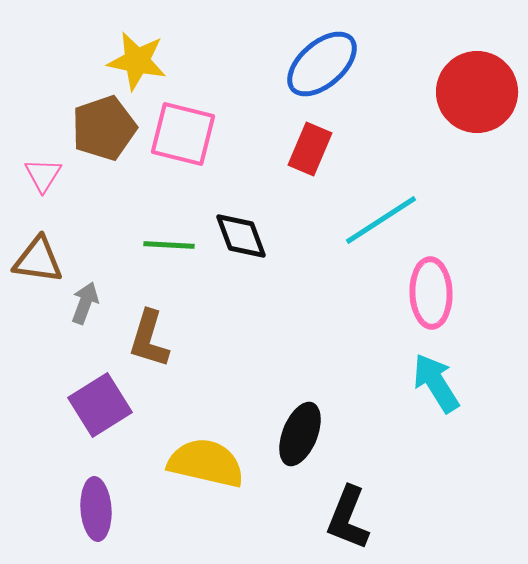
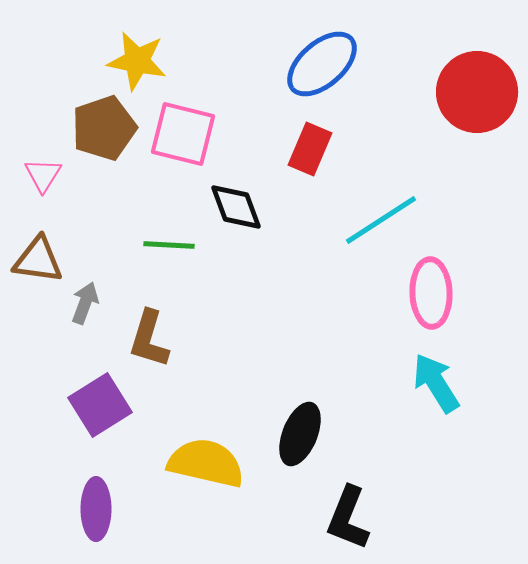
black diamond: moved 5 px left, 29 px up
purple ellipse: rotated 4 degrees clockwise
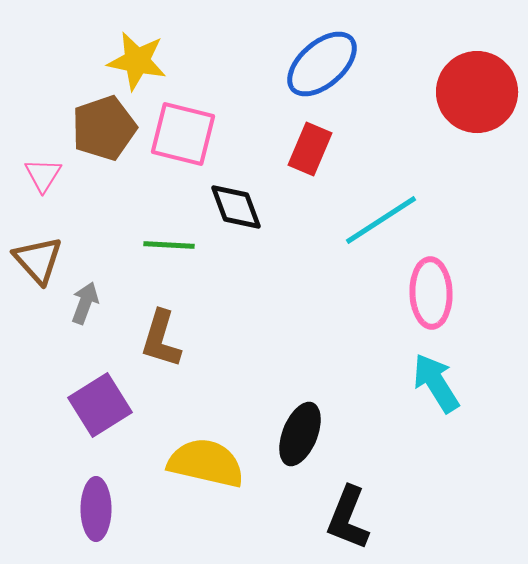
brown triangle: rotated 40 degrees clockwise
brown L-shape: moved 12 px right
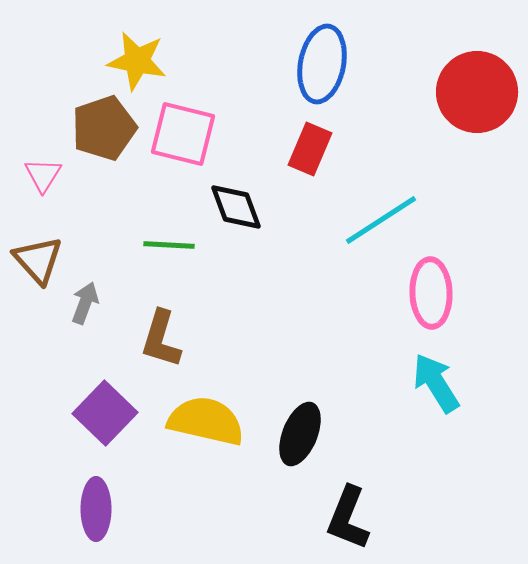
blue ellipse: rotated 38 degrees counterclockwise
purple square: moved 5 px right, 8 px down; rotated 14 degrees counterclockwise
yellow semicircle: moved 42 px up
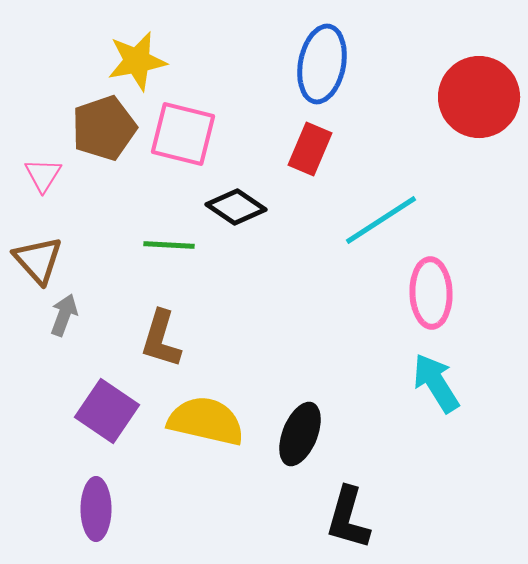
yellow star: rotated 22 degrees counterclockwise
red circle: moved 2 px right, 5 px down
black diamond: rotated 36 degrees counterclockwise
gray arrow: moved 21 px left, 12 px down
purple square: moved 2 px right, 2 px up; rotated 10 degrees counterclockwise
black L-shape: rotated 6 degrees counterclockwise
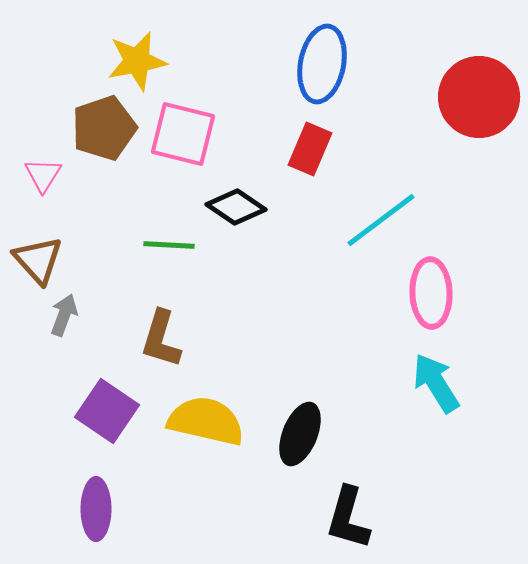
cyan line: rotated 4 degrees counterclockwise
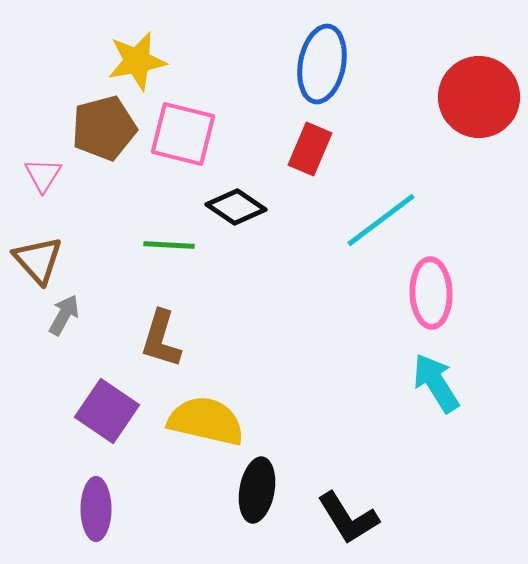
brown pentagon: rotated 4 degrees clockwise
gray arrow: rotated 9 degrees clockwise
black ellipse: moved 43 px left, 56 px down; rotated 12 degrees counterclockwise
black L-shape: rotated 48 degrees counterclockwise
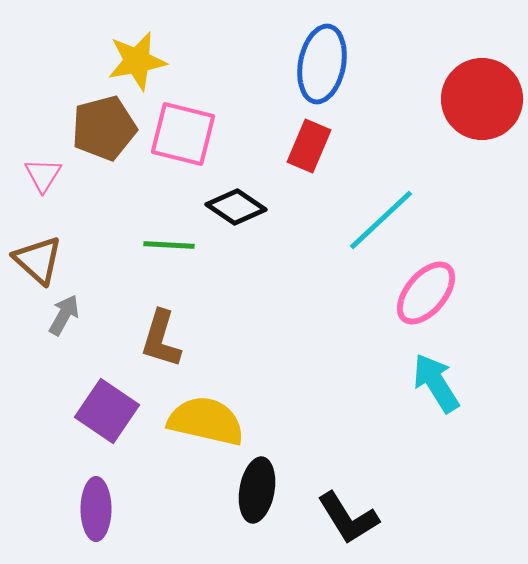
red circle: moved 3 px right, 2 px down
red rectangle: moved 1 px left, 3 px up
cyan line: rotated 6 degrees counterclockwise
brown triangle: rotated 6 degrees counterclockwise
pink ellipse: moved 5 px left; rotated 42 degrees clockwise
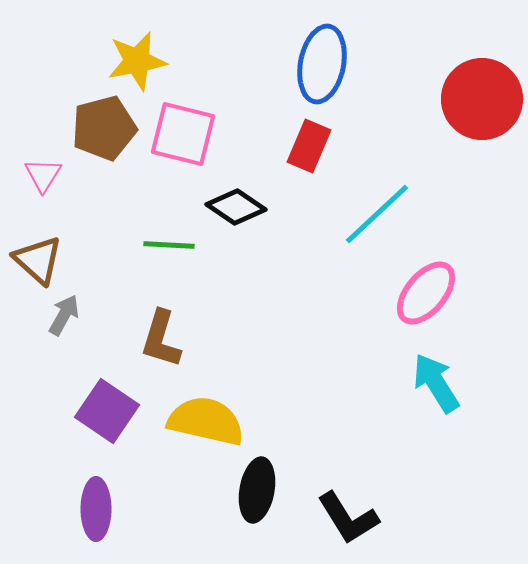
cyan line: moved 4 px left, 6 px up
